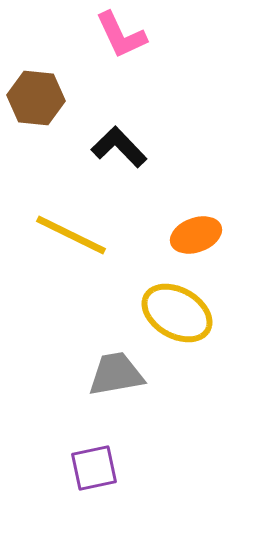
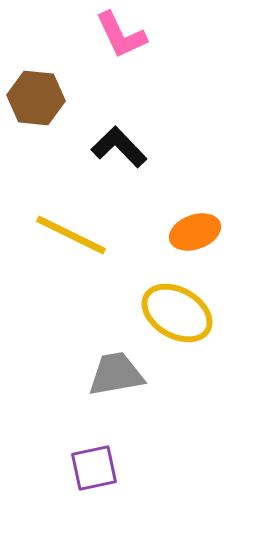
orange ellipse: moved 1 px left, 3 px up
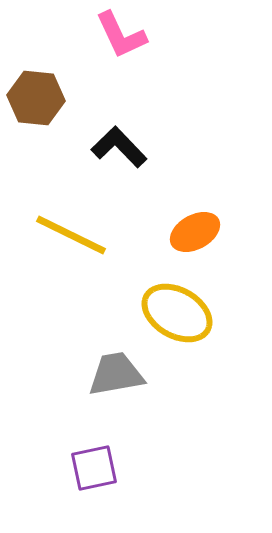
orange ellipse: rotated 9 degrees counterclockwise
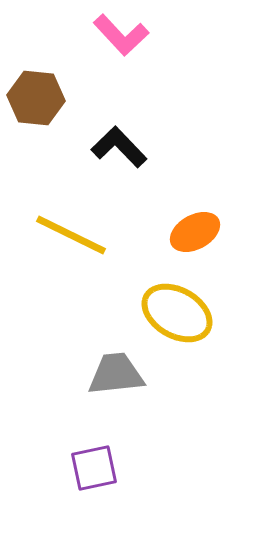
pink L-shape: rotated 18 degrees counterclockwise
gray trapezoid: rotated 4 degrees clockwise
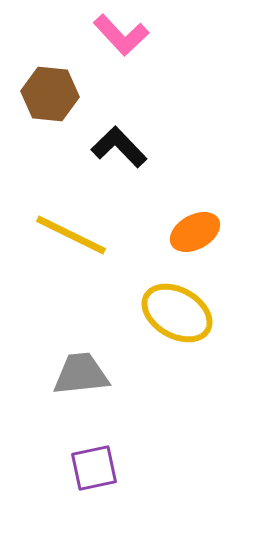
brown hexagon: moved 14 px right, 4 px up
gray trapezoid: moved 35 px left
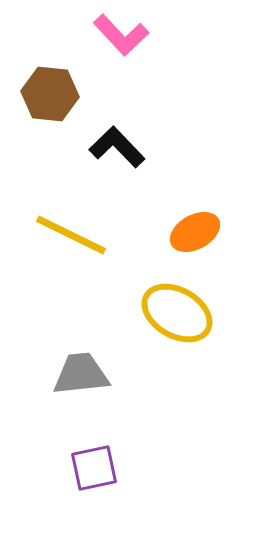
black L-shape: moved 2 px left
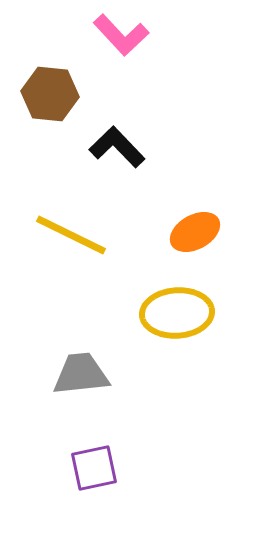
yellow ellipse: rotated 34 degrees counterclockwise
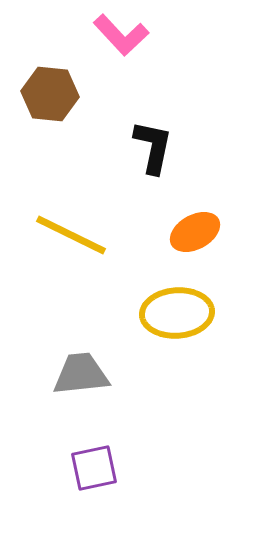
black L-shape: moved 36 px right; rotated 56 degrees clockwise
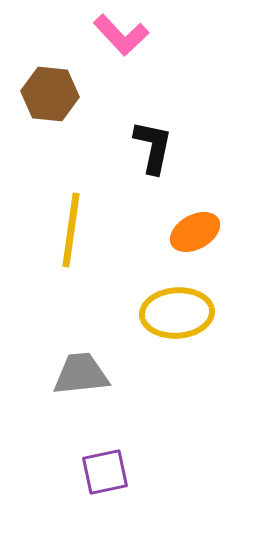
yellow line: moved 5 px up; rotated 72 degrees clockwise
purple square: moved 11 px right, 4 px down
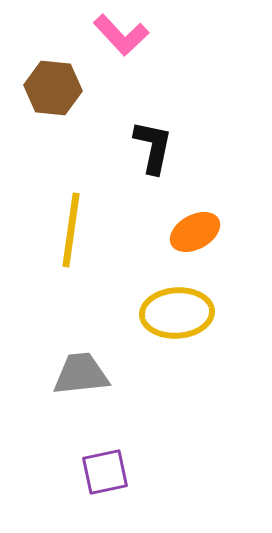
brown hexagon: moved 3 px right, 6 px up
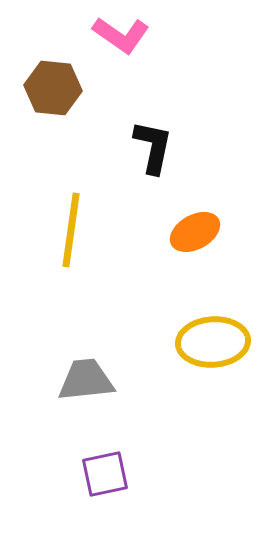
pink L-shape: rotated 12 degrees counterclockwise
yellow ellipse: moved 36 px right, 29 px down
gray trapezoid: moved 5 px right, 6 px down
purple square: moved 2 px down
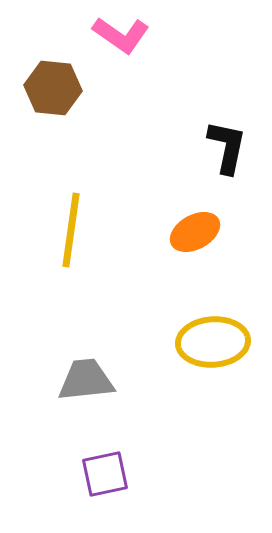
black L-shape: moved 74 px right
